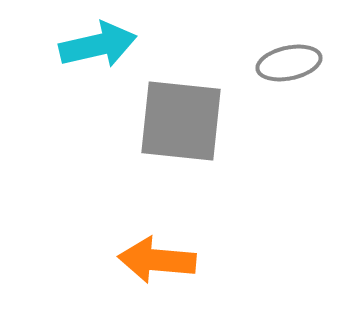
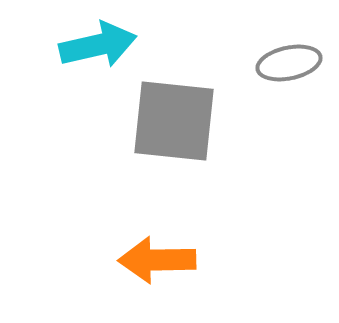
gray square: moved 7 px left
orange arrow: rotated 6 degrees counterclockwise
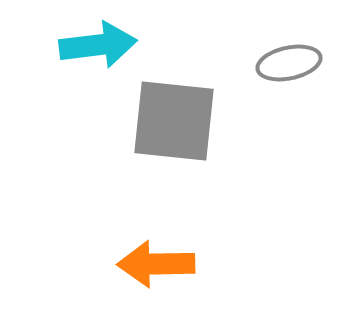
cyan arrow: rotated 6 degrees clockwise
orange arrow: moved 1 px left, 4 px down
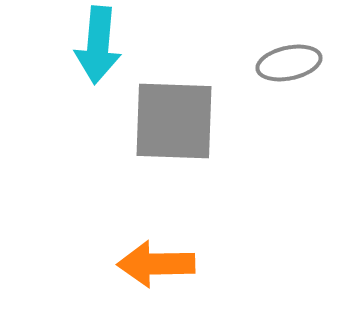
cyan arrow: rotated 102 degrees clockwise
gray square: rotated 4 degrees counterclockwise
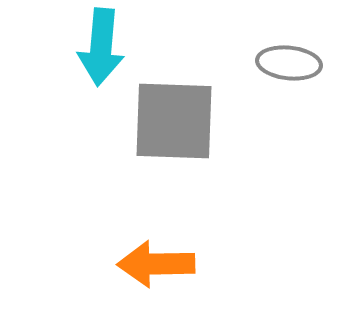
cyan arrow: moved 3 px right, 2 px down
gray ellipse: rotated 18 degrees clockwise
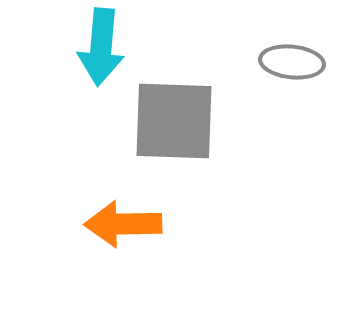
gray ellipse: moved 3 px right, 1 px up
orange arrow: moved 33 px left, 40 px up
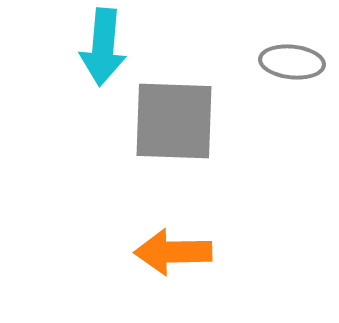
cyan arrow: moved 2 px right
orange arrow: moved 50 px right, 28 px down
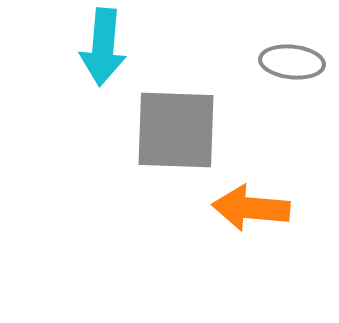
gray square: moved 2 px right, 9 px down
orange arrow: moved 78 px right, 44 px up; rotated 6 degrees clockwise
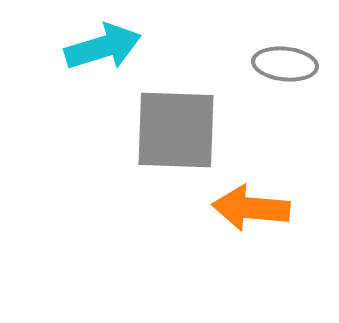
cyan arrow: rotated 112 degrees counterclockwise
gray ellipse: moved 7 px left, 2 px down
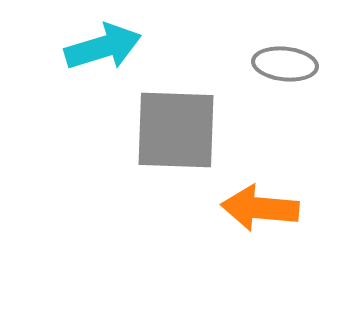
orange arrow: moved 9 px right
